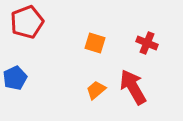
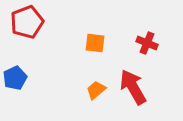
orange square: rotated 10 degrees counterclockwise
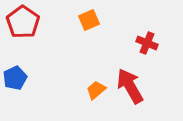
red pentagon: moved 4 px left; rotated 16 degrees counterclockwise
orange square: moved 6 px left, 23 px up; rotated 30 degrees counterclockwise
red arrow: moved 3 px left, 1 px up
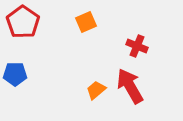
orange square: moved 3 px left, 2 px down
red cross: moved 10 px left, 3 px down
blue pentagon: moved 4 px up; rotated 25 degrees clockwise
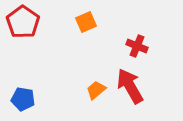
blue pentagon: moved 8 px right, 25 px down; rotated 10 degrees clockwise
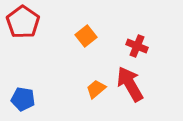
orange square: moved 14 px down; rotated 15 degrees counterclockwise
red arrow: moved 2 px up
orange trapezoid: moved 1 px up
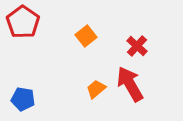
red cross: rotated 20 degrees clockwise
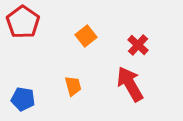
red cross: moved 1 px right, 1 px up
orange trapezoid: moved 23 px left, 3 px up; rotated 115 degrees clockwise
